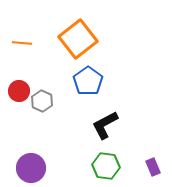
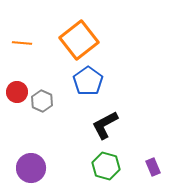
orange square: moved 1 px right, 1 px down
red circle: moved 2 px left, 1 px down
green hexagon: rotated 8 degrees clockwise
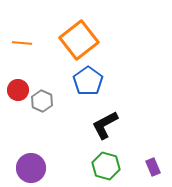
red circle: moved 1 px right, 2 px up
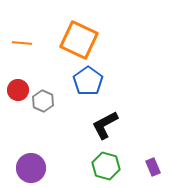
orange square: rotated 27 degrees counterclockwise
gray hexagon: moved 1 px right
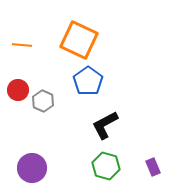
orange line: moved 2 px down
purple circle: moved 1 px right
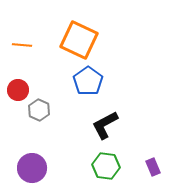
gray hexagon: moved 4 px left, 9 px down
green hexagon: rotated 8 degrees counterclockwise
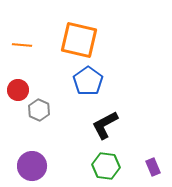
orange square: rotated 12 degrees counterclockwise
purple circle: moved 2 px up
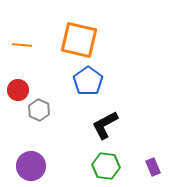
purple circle: moved 1 px left
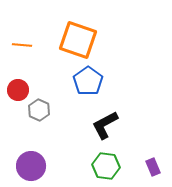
orange square: moved 1 px left; rotated 6 degrees clockwise
